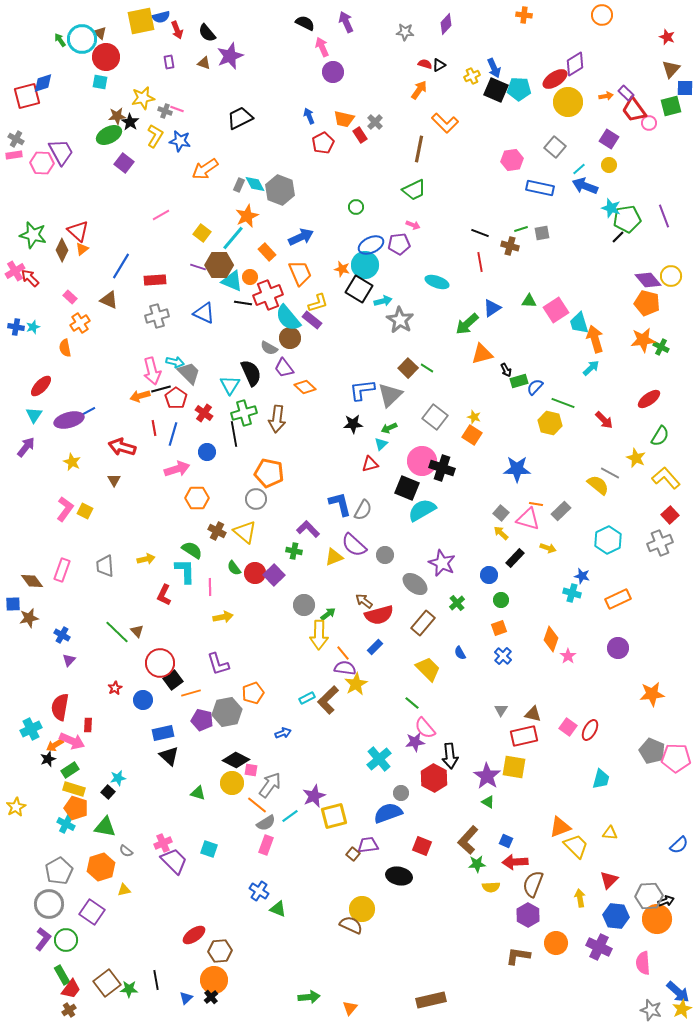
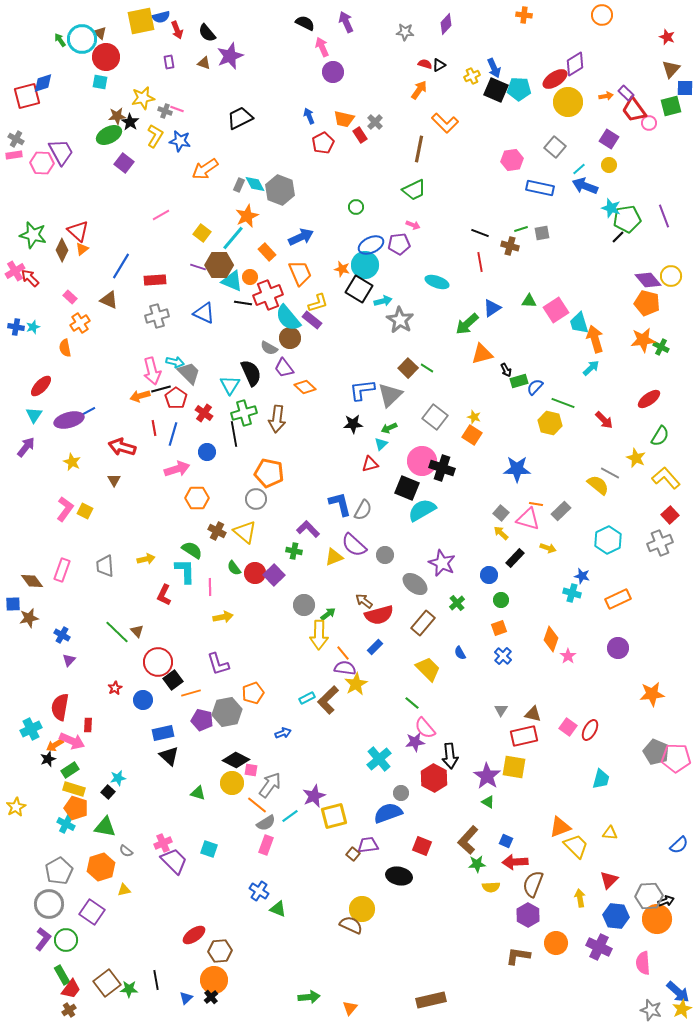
red circle at (160, 663): moved 2 px left, 1 px up
gray pentagon at (652, 751): moved 4 px right, 1 px down
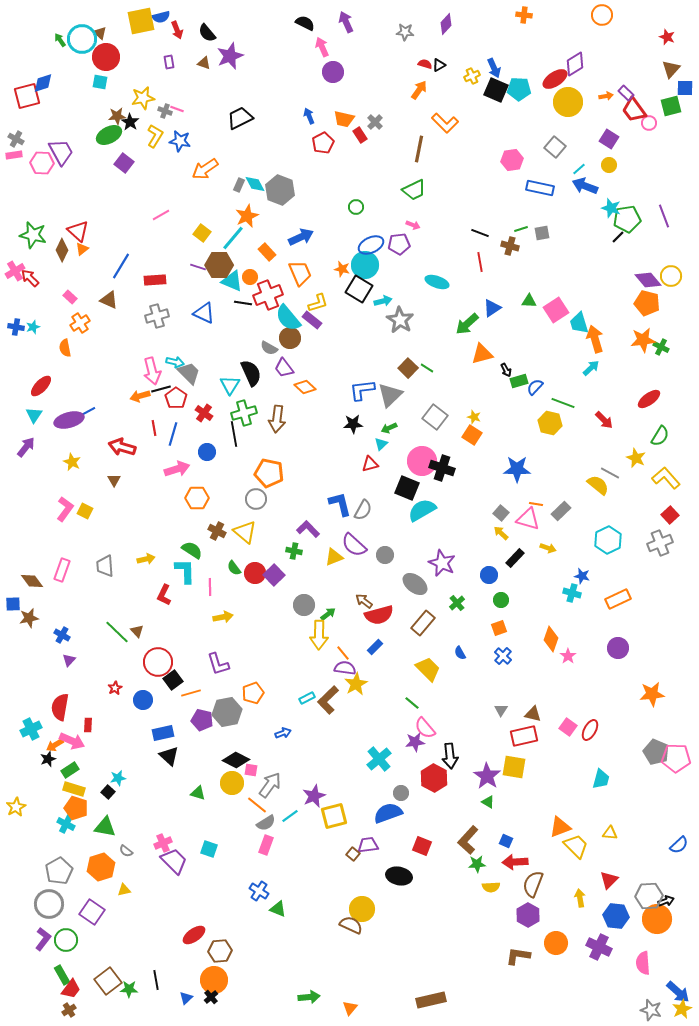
brown square at (107, 983): moved 1 px right, 2 px up
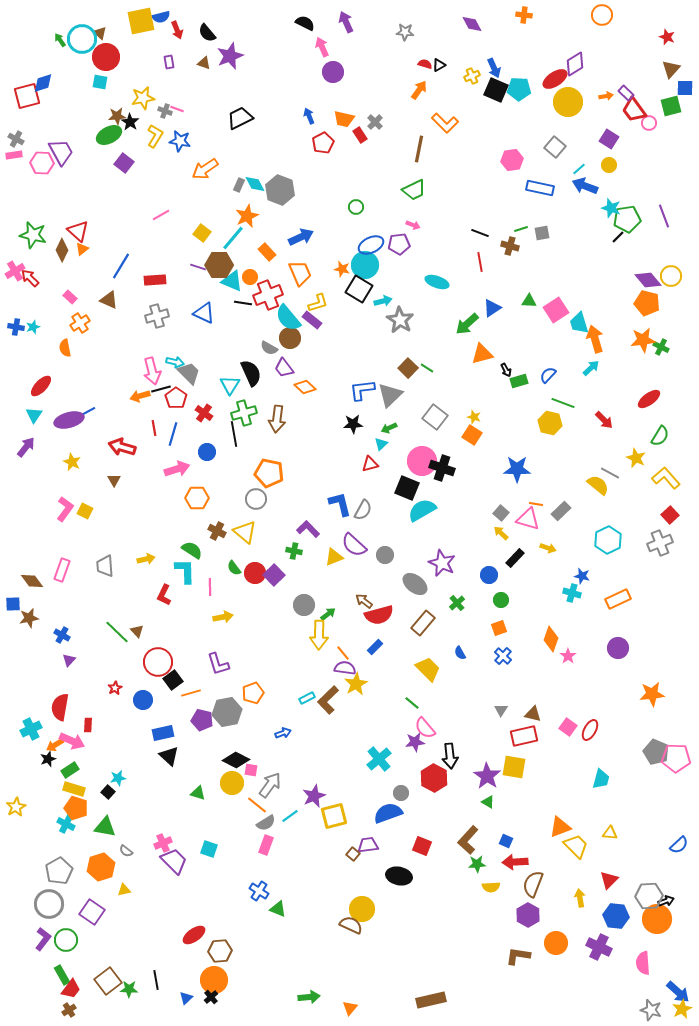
purple diamond at (446, 24): moved 26 px right; rotated 70 degrees counterclockwise
blue semicircle at (535, 387): moved 13 px right, 12 px up
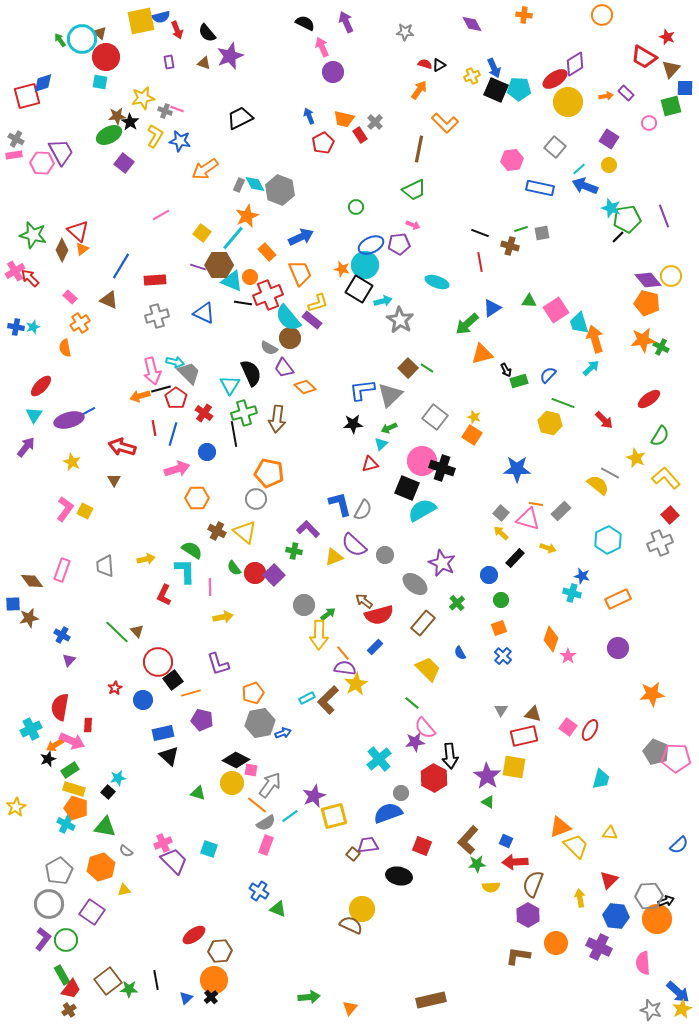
red trapezoid at (634, 110): moved 10 px right, 53 px up; rotated 24 degrees counterclockwise
gray hexagon at (227, 712): moved 33 px right, 11 px down
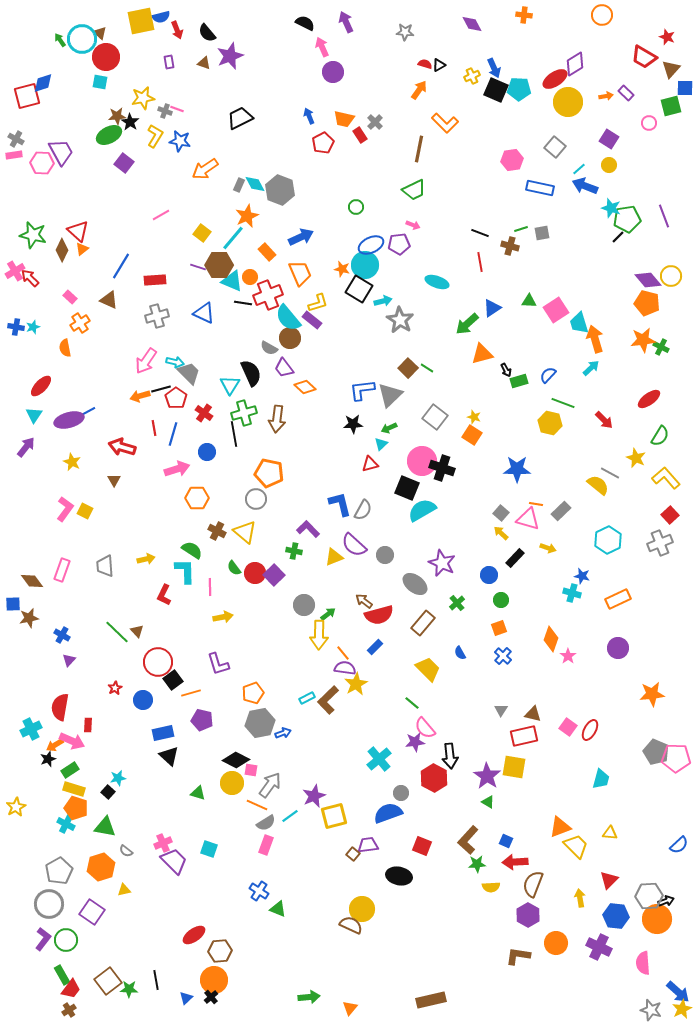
pink arrow at (152, 371): moved 6 px left, 10 px up; rotated 48 degrees clockwise
orange line at (257, 805): rotated 15 degrees counterclockwise
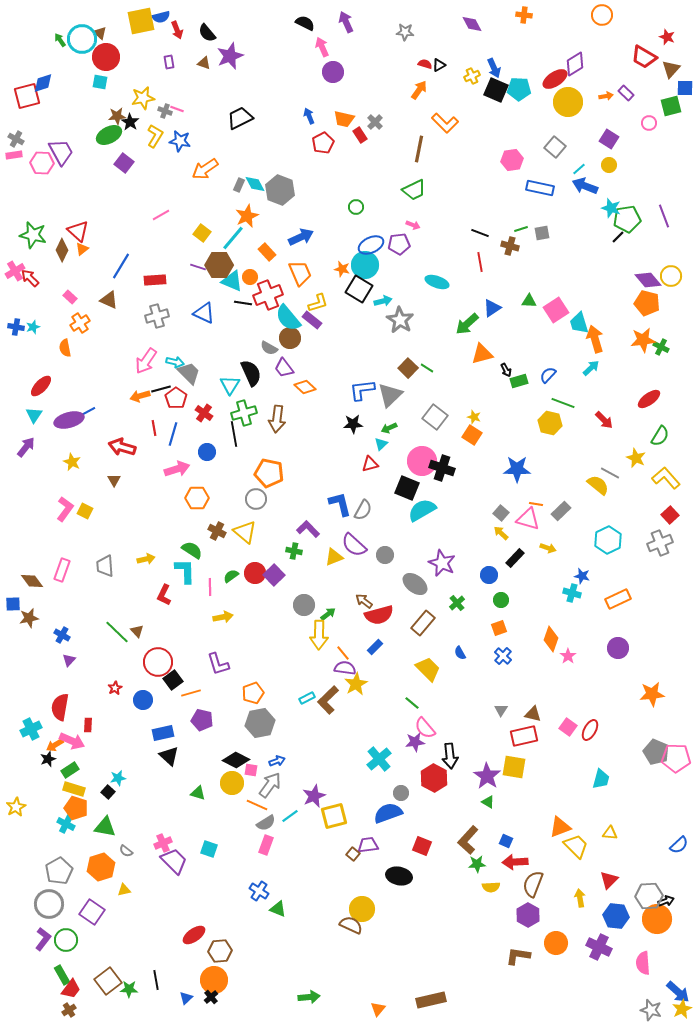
green semicircle at (234, 568): moved 3 px left, 8 px down; rotated 91 degrees clockwise
blue arrow at (283, 733): moved 6 px left, 28 px down
orange triangle at (350, 1008): moved 28 px right, 1 px down
